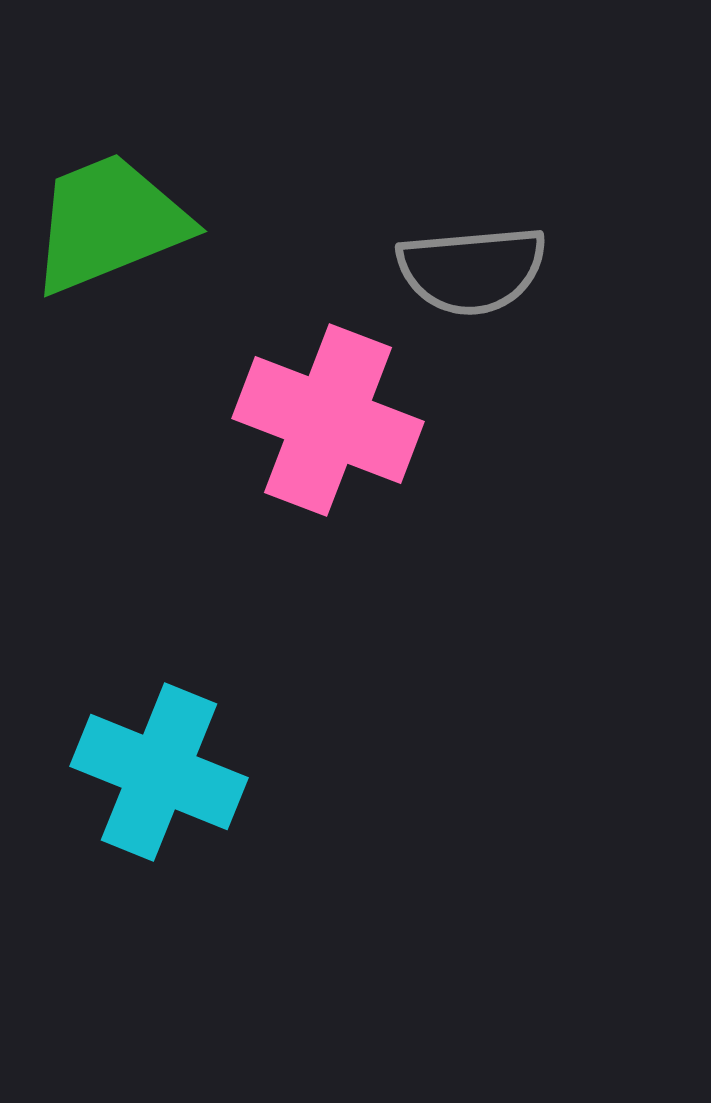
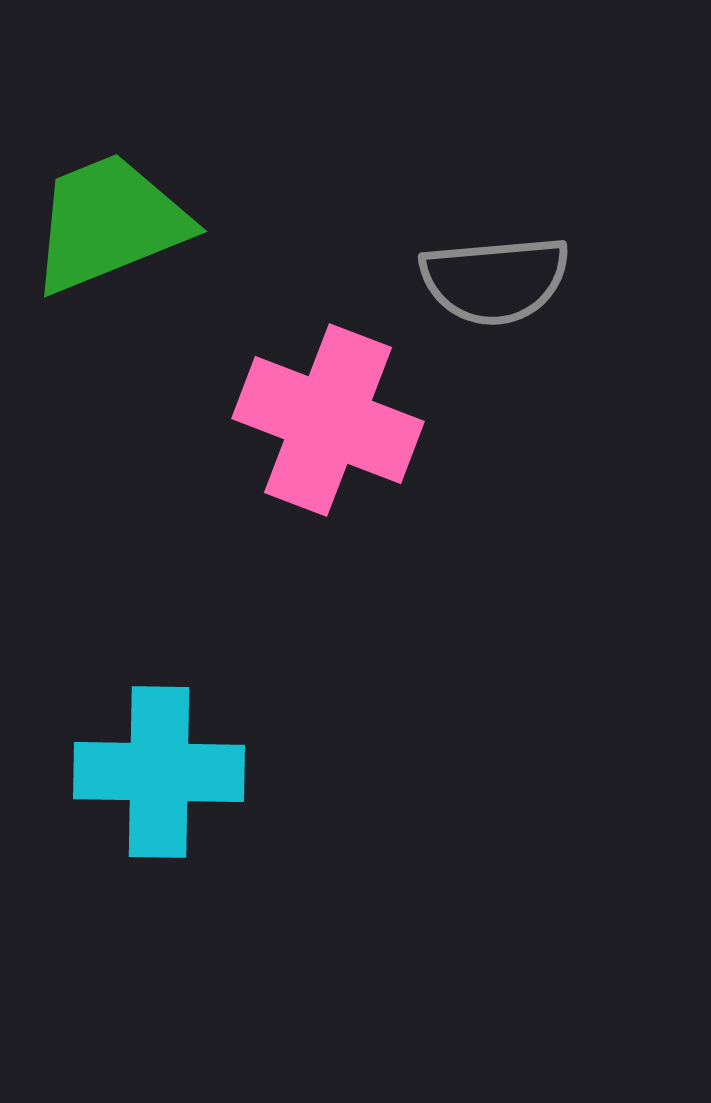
gray semicircle: moved 23 px right, 10 px down
cyan cross: rotated 21 degrees counterclockwise
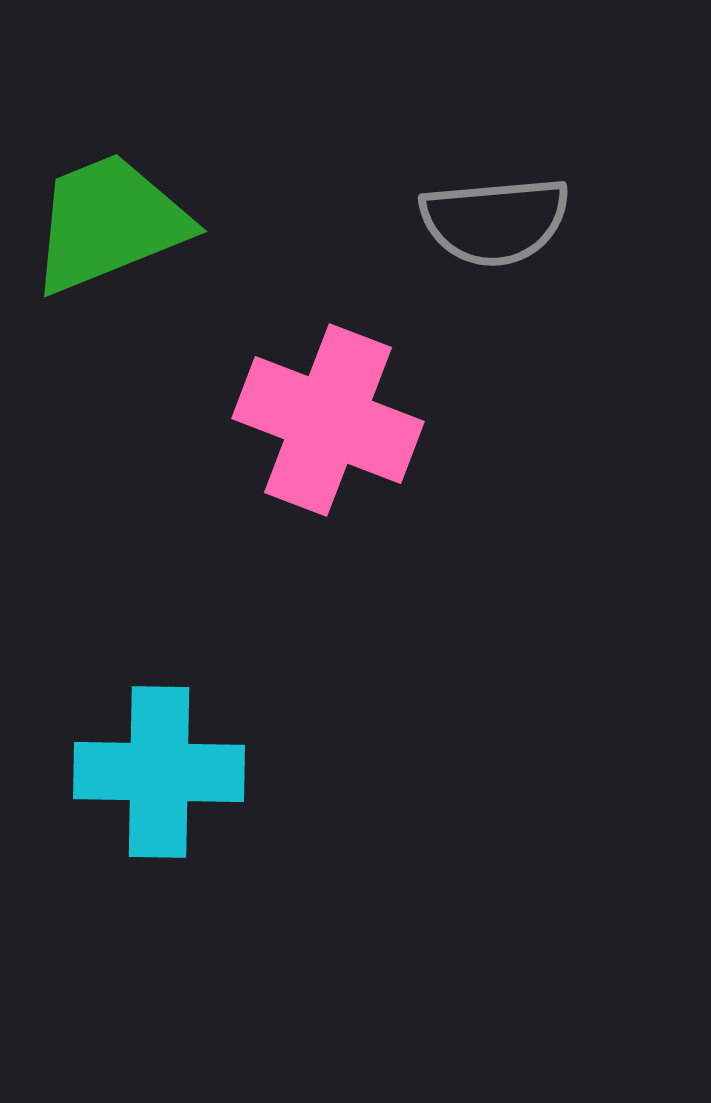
gray semicircle: moved 59 px up
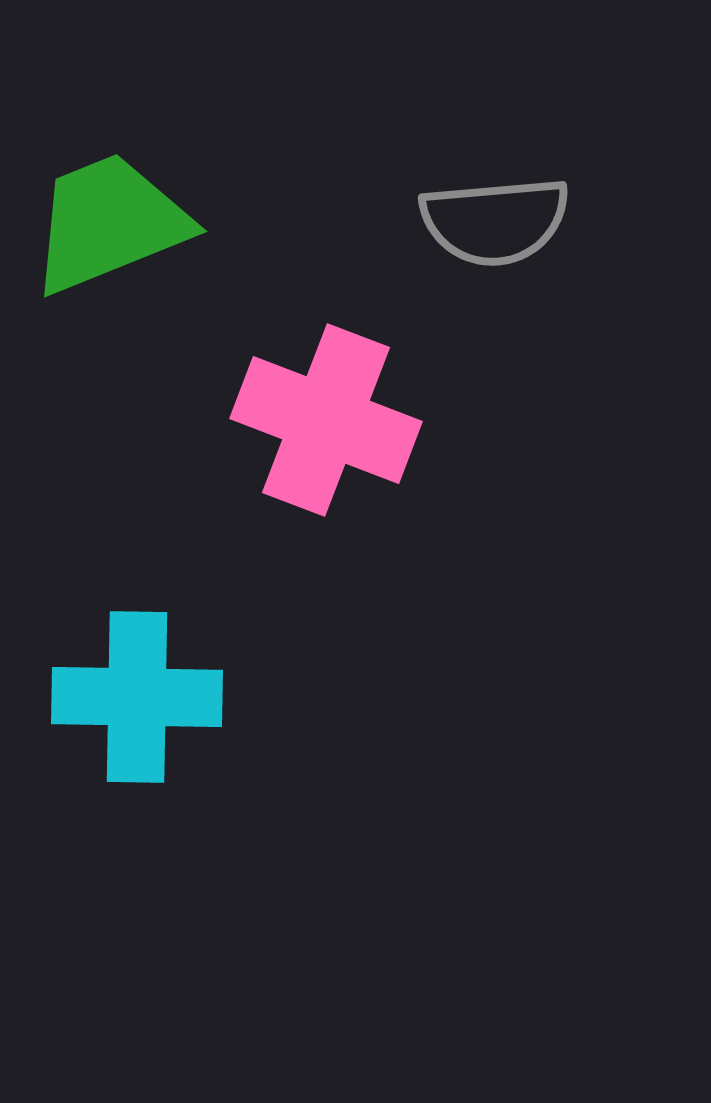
pink cross: moved 2 px left
cyan cross: moved 22 px left, 75 px up
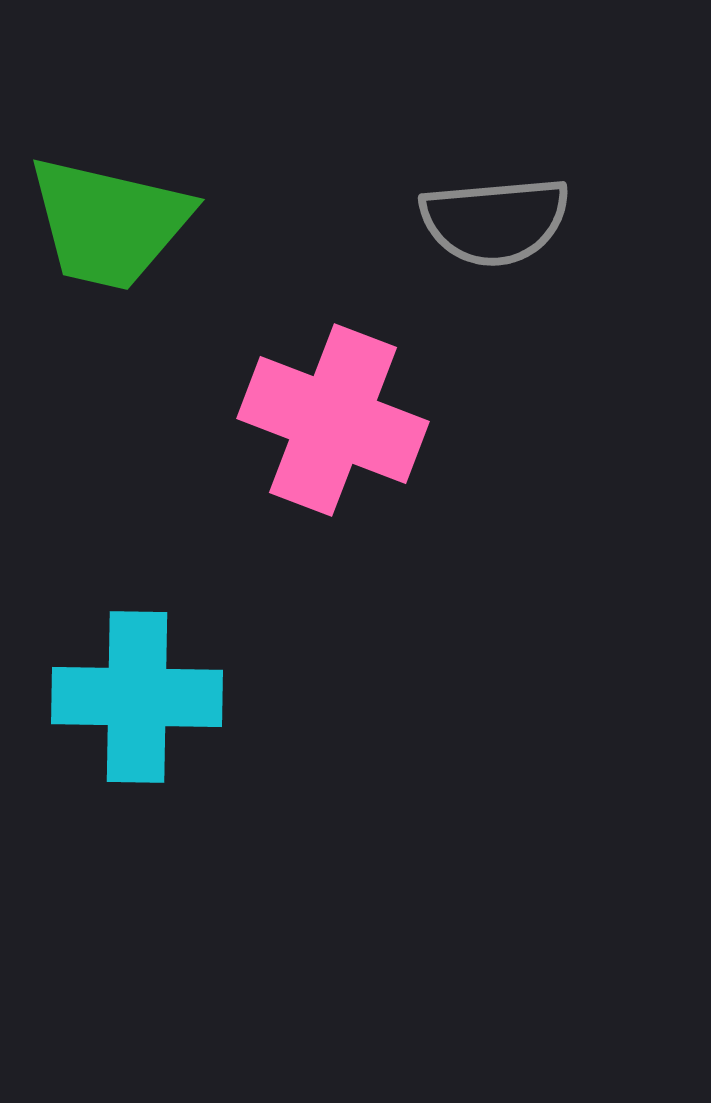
green trapezoid: rotated 145 degrees counterclockwise
pink cross: moved 7 px right
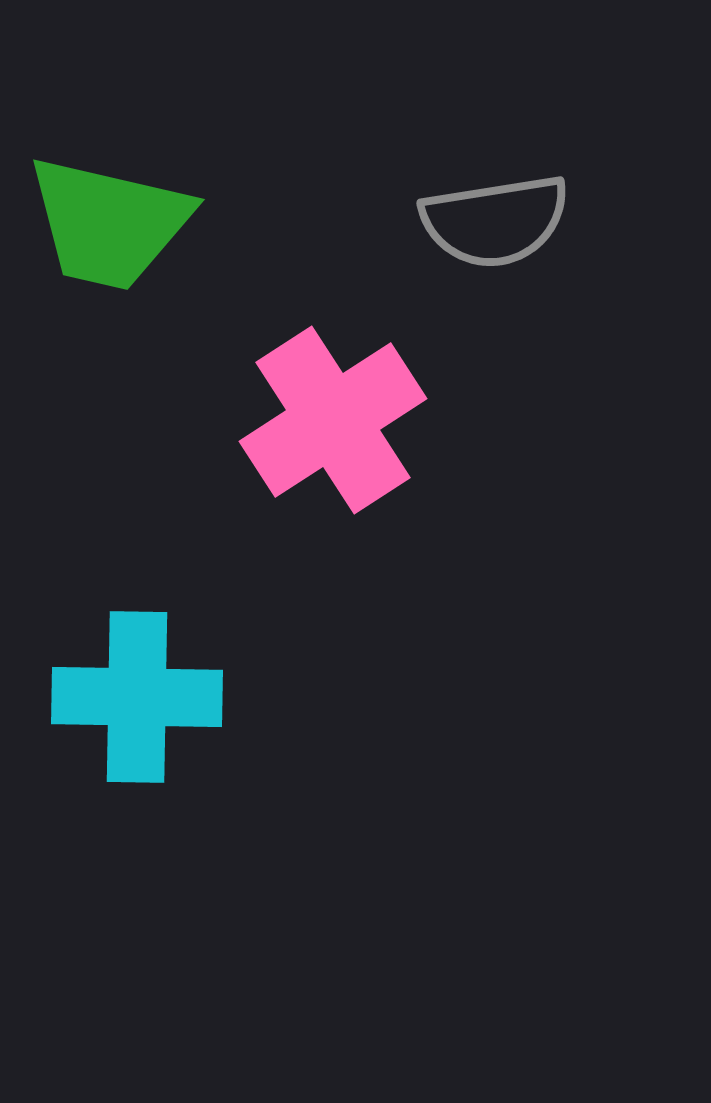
gray semicircle: rotated 4 degrees counterclockwise
pink cross: rotated 36 degrees clockwise
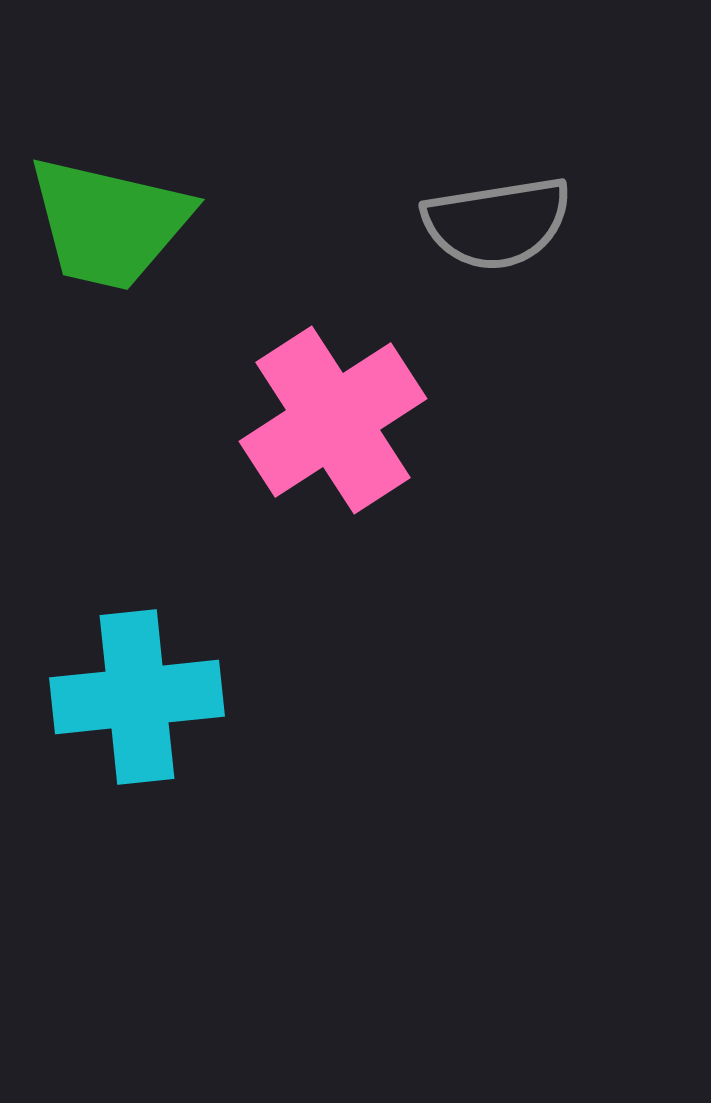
gray semicircle: moved 2 px right, 2 px down
cyan cross: rotated 7 degrees counterclockwise
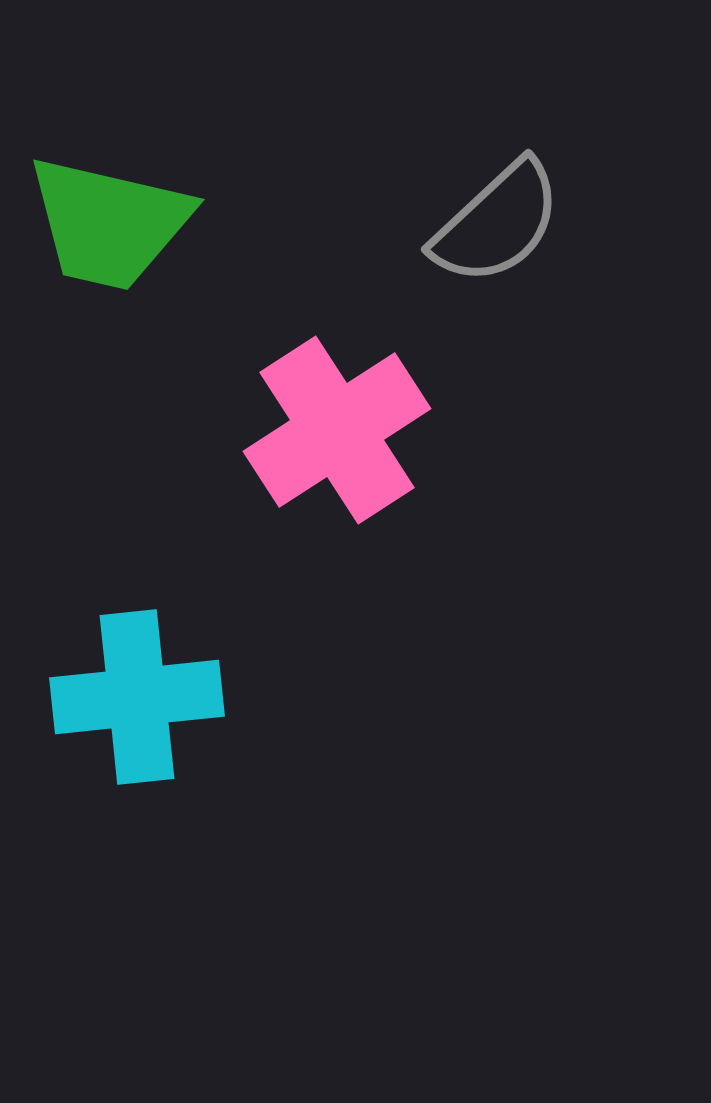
gray semicircle: rotated 34 degrees counterclockwise
pink cross: moved 4 px right, 10 px down
